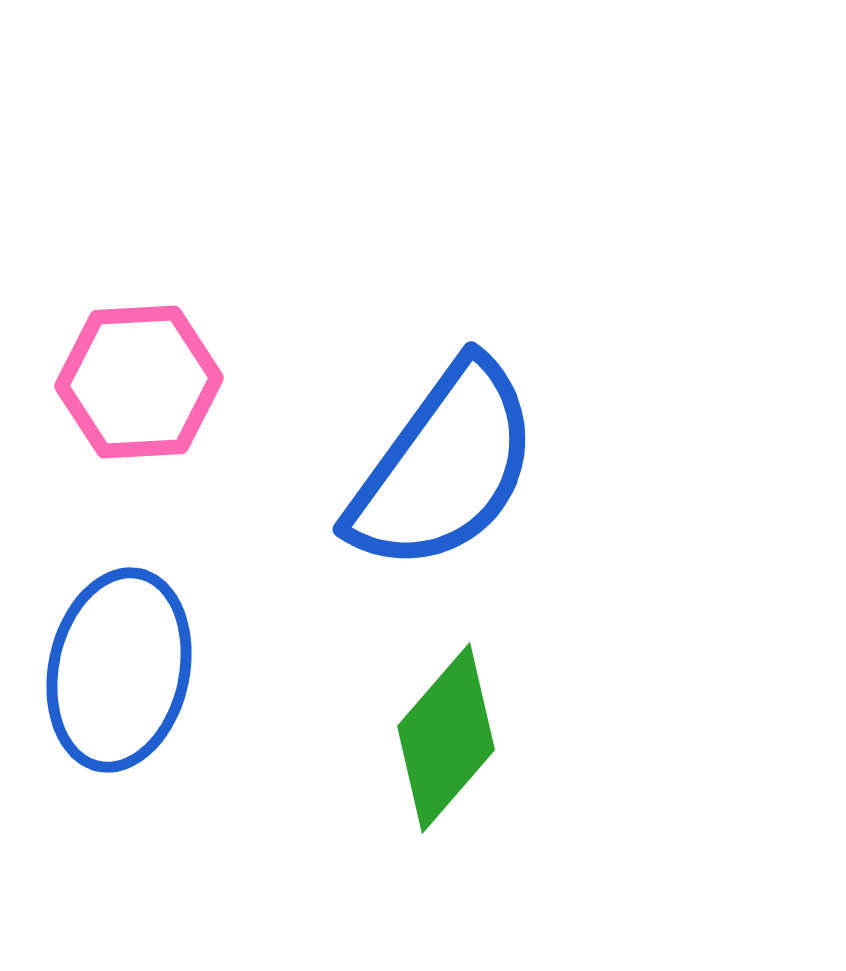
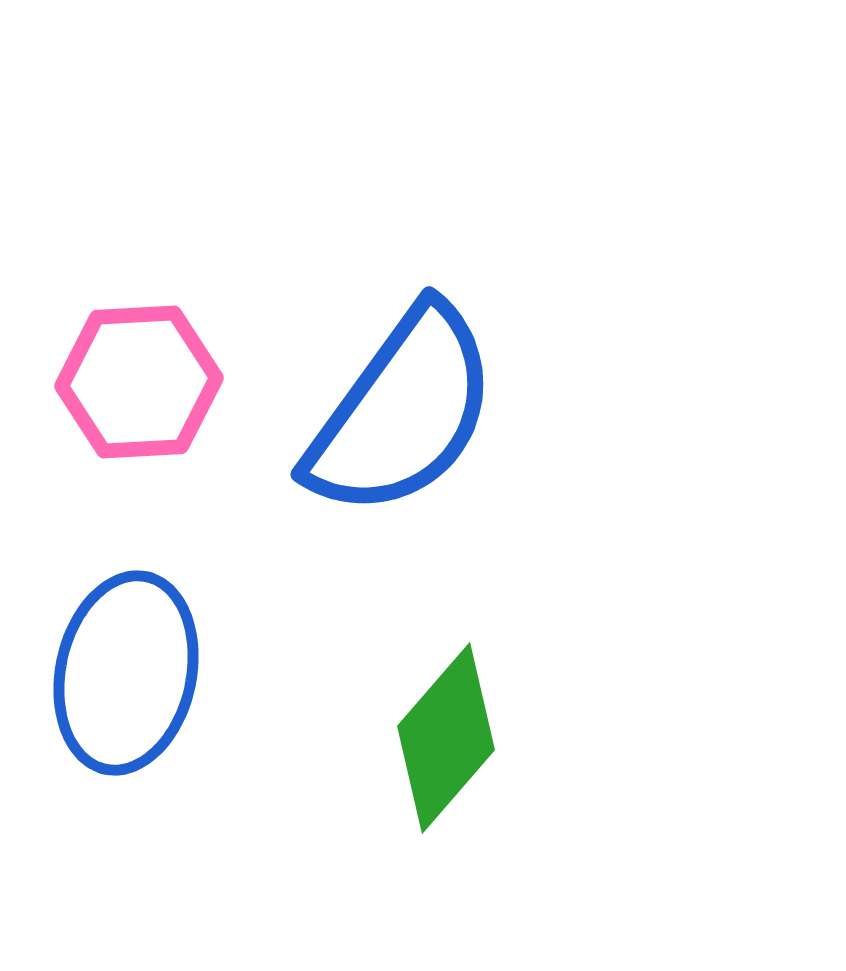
blue semicircle: moved 42 px left, 55 px up
blue ellipse: moved 7 px right, 3 px down
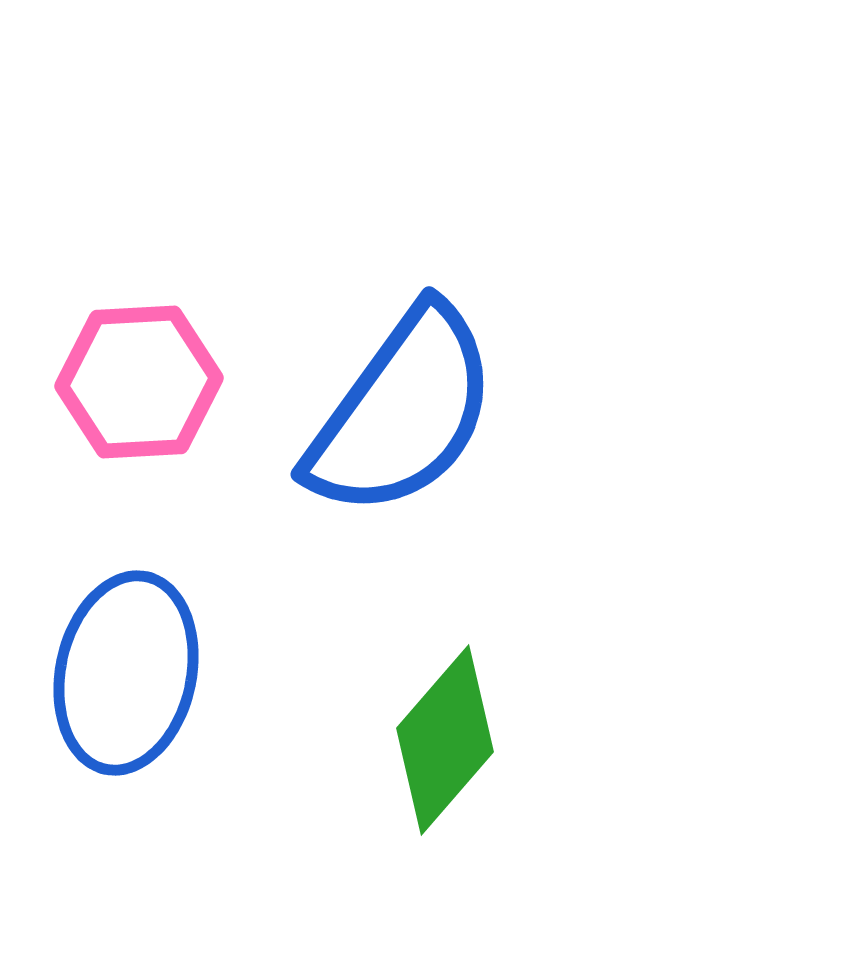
green diamond: moved 1 px left, 2 px down
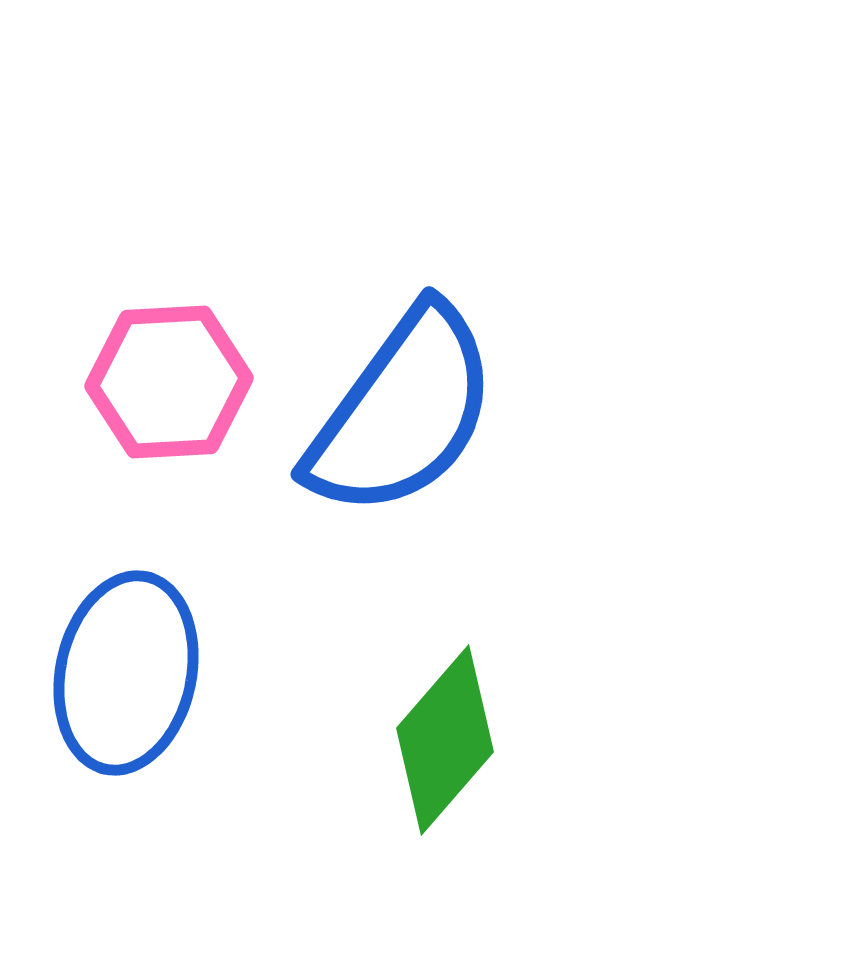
pink hexagon: moved 30 px right
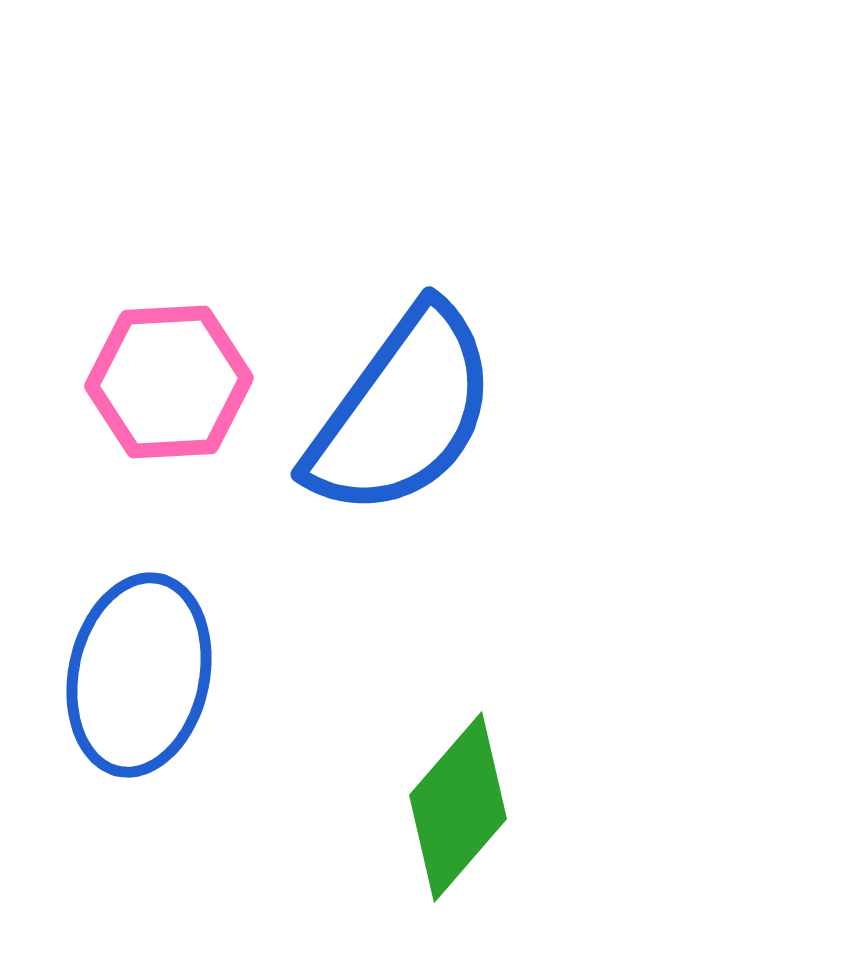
blue ellipse: moved 13 px right, 2 px down
green diamond: moved 13 px right, 67 px down
